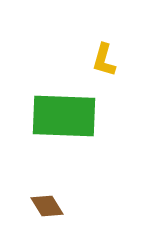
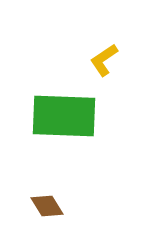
yellow L-shape: rotated 40 degrees clockwise
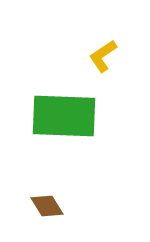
yellow L-shape: moved 1 px left, 4 px up
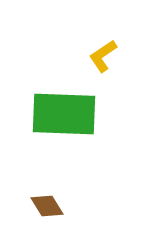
green rectangle: moved 2 px up
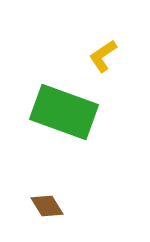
green rectangle: moved 2 px up; rotated 18 degrees clockwise
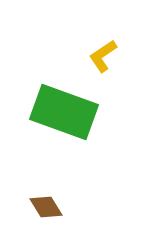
brown diamond: moved 1 px left, 1 px down
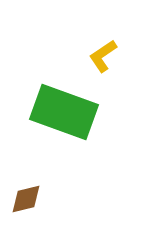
brown diamond: moved 20 px left, 8 px up; rotated 72 degrees counterclockwise
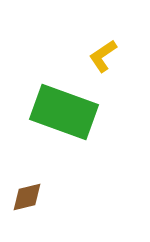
brown diamond: moved 1 px right, 2 px up
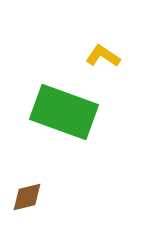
yellow L-shape: rotated 68 degrees clockwise
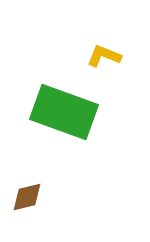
yellow L-shape: moved 1 px right; rotated 12 degrees counterclockwise
